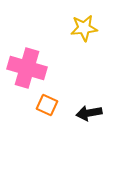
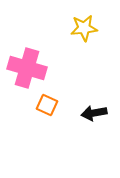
black arrow: moved 5 px right
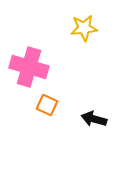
pink cross: moved 2 px right, 1 px up
black arrow: moved 6 px down; rotated 25 degrees clockwise
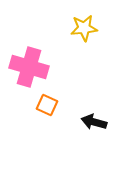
black arrow: moved 3 px down
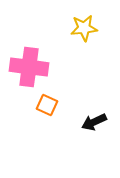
pink cross: rotated 9 degrees counterclockwise
black arrow: rotated 40 degrees counterclockwise
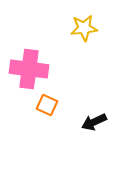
pink cross: moved 2 px down
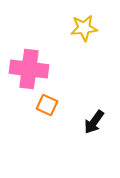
black arrow: rotated 30 degrees counterclockwise
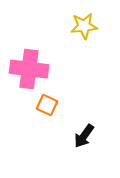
yellow star: moved 2 px up
black arrow: moved 10 px left, 14 px down
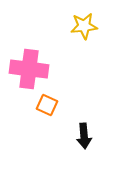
black arrow: rotated 40 degrees counterclockwise
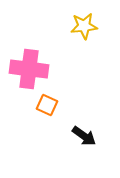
black arrow: rotated 50 degrees counterclockwise
